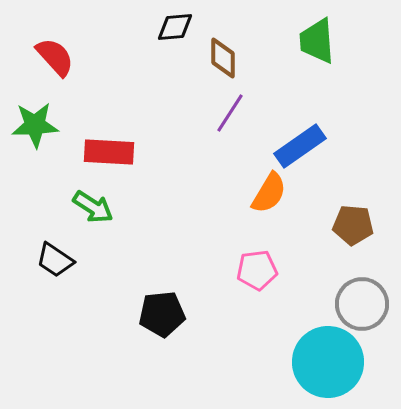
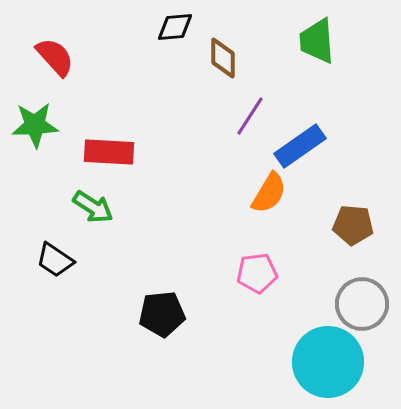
purple line: moved 20 px right, 3 px down
pink pentagon: moved 3 px down
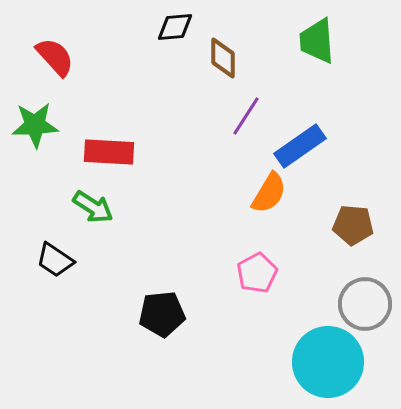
purple line: moved 4 px left
pink pentagon: rotated 21 degrees counterclockwise
gray circle: moved 3 px right
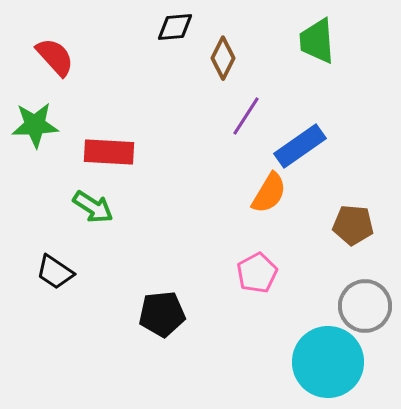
brown diamond: rotated 27 degrees clockwise
black trapezoid: moved 12 px down
gray circle: moved 2 px down
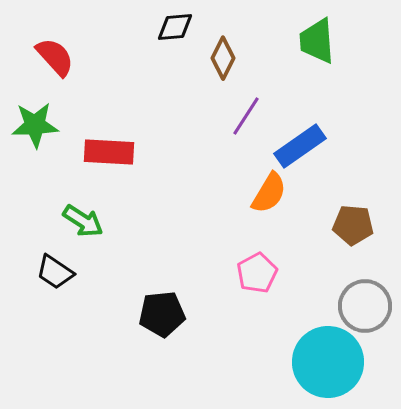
green arrow: moved 10 px left, 14 px down
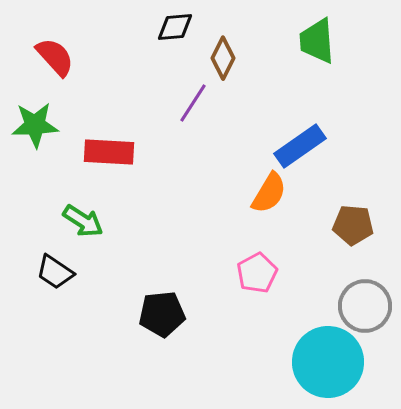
purple line: moved 53 px left, 13 px up
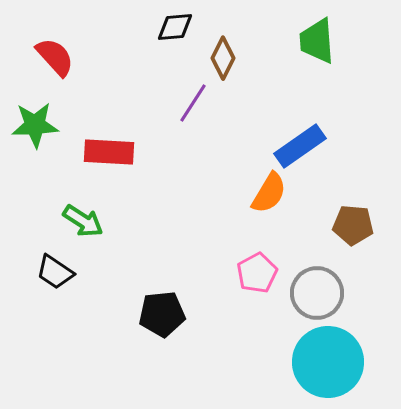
gray circle: moved 48 px left, 13 px up
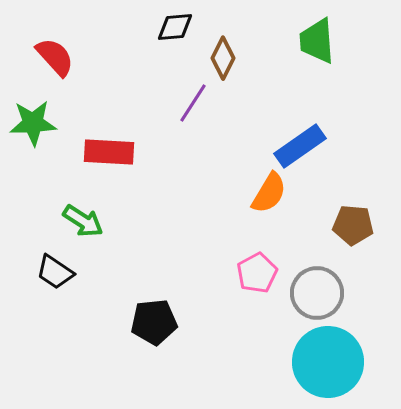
green star: moved 2 px left, 2 px up
black pentagon: moved 8 px left, 8 px down
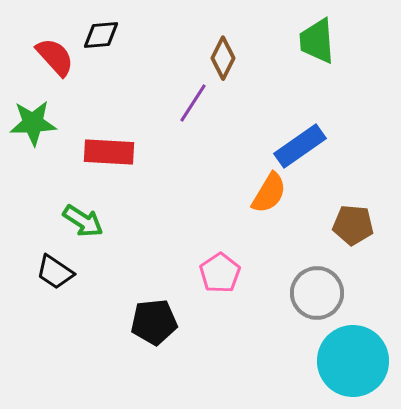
black diamond: moved 74 px left, 8 px down
pink pentagon: moved 37 px left; rotated 6 degrees counterclockwise
cyan circle: moved 25 px right, 1 px up
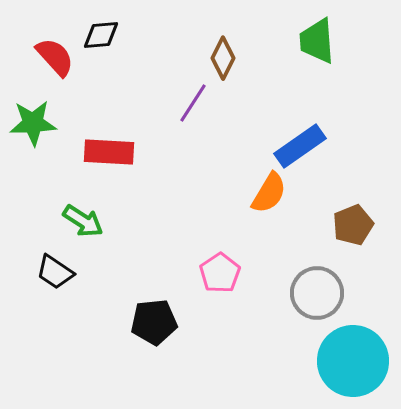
brown pentagon: rotated 27 degrees counterclockwise
